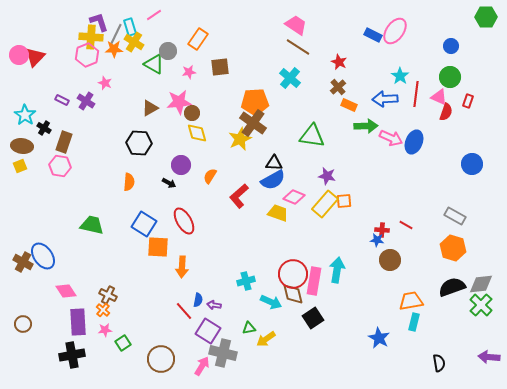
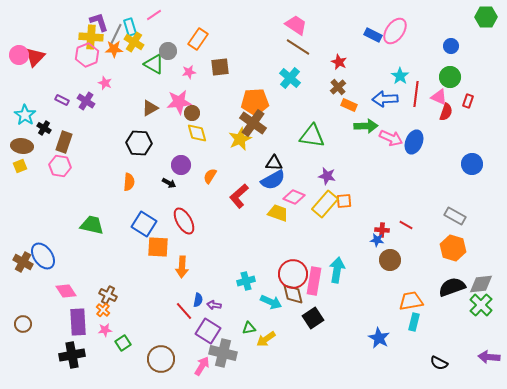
black semicircle at (439, 363): rotated 126 degrees clockwise
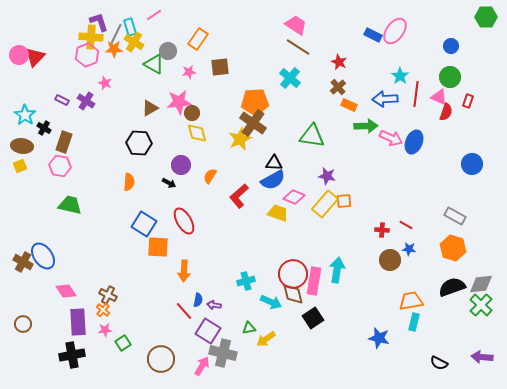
green trapezoid at (92, 225): moved 22 px left, 20 px up
blue star at (377, 240): moved 32 px right, 9 px down
orange arrow at (182, 267): moved 2 px right, 4 px down
blue star at (379, 338): rotated 15 degrees counterclockwise
purple arrow at (489, 357): moved 7 px left
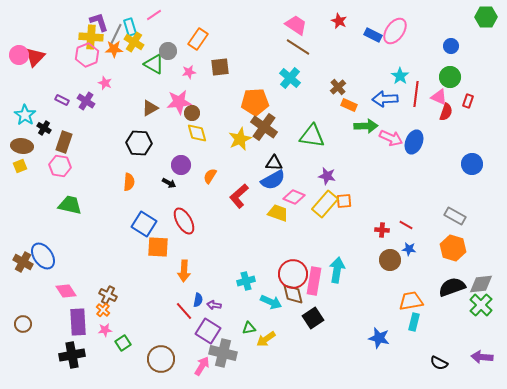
red star at (339, 62): moved 41 px up
brown cross at (253, 123): moved 11 px right, 4 px down
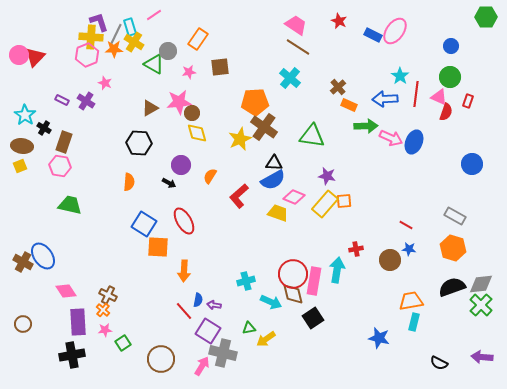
red cross at (382, 230): moved 26 px left, 19 px down; rotated 16 degrees counterclockwise
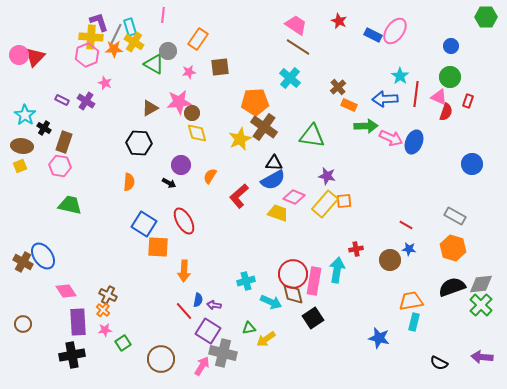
pink line at (154, 15): moved 9 px right; rotated 49 degrees counterclockwise
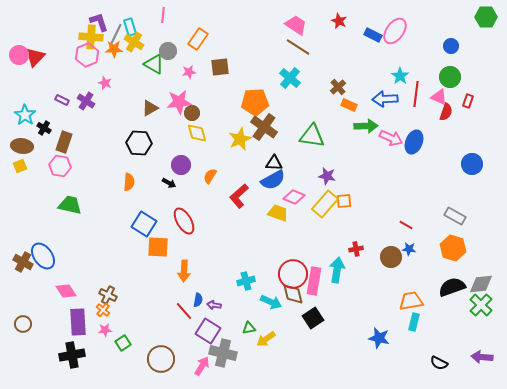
brown circle at (390, 260): moved 1 px right, 3 px up
